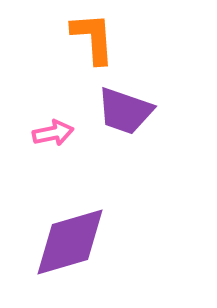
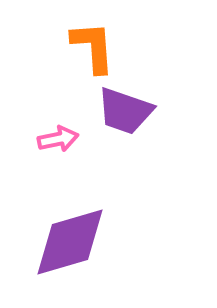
orange L-shape: moved 9 px down
pink arrow: moved 5 px right, 6 px down
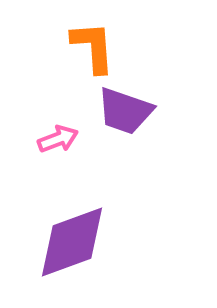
pink arrow: rotated 9 degrees counterclockwise
purple diamond: moved 2 px right; rotated 4 degrees counterclockwise
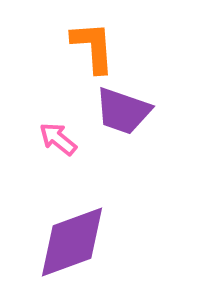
purple trapezoid: moved 2 px left
pink arrow: rotated 120 degrees counterclockwise
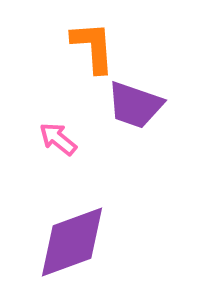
purple trapezoid: moved 12 px right, 6 px up
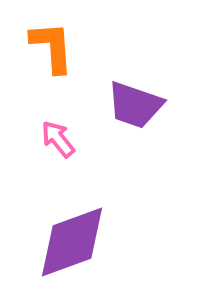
orange L-shape: moved 41 px left
pink arrow: rotated 12 degrees clockwise
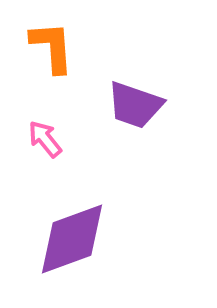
pink arrow: moved 13 px left
purple diamond: moved 3 px up
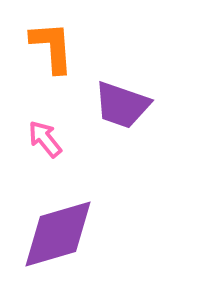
purple trapezoid: moved 13 px left
purple diamond: moved 14 px left, 5 px up; rotated 4 degrees clockwise
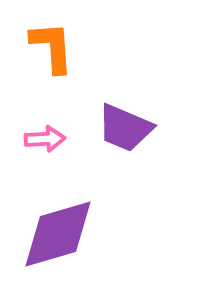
purple trapezoid: moved 3 px right, 23 px down; rotated 4 degrees clockwise
pink arrow: rotated 126 degrees clockwise
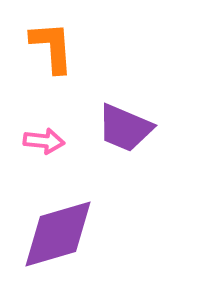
pink arrow: moved 1 px left, 2 px down; rotated 9 degrees clockwise
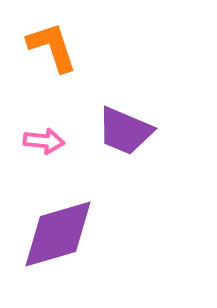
orange L-shape: rotated 14 degrees counterclockwise
purple trapezoid: moved 3 px down
